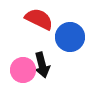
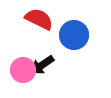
blue circle: moved 4 px right, 2 px up
black arrow: rotated 70 degrees clockwise
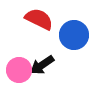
pink circle: moved 4 px left
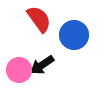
red semicircle: rotated 28 degrees clockwise
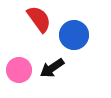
black arrow: moved 10 px right, 3 px down
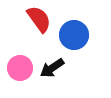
pink circle: moved 1 px right, 2 px up
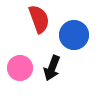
red semicircle: rotated 16 degrees clockwise
black arrow: rotated 35 degrees counterclockwise
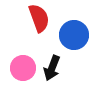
red semicircle: moved 1 px up
pink circle: moved 3 px right
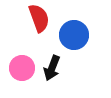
pink circle: moved 1 px left
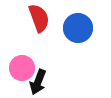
blue circle: moved 4 px right, 7 px up
black arrow: moved 14 px left, 14 px down
